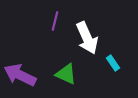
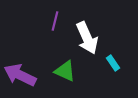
green triangle: moved 1 px left, 3 px up
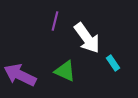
white arrow: rotated 12 degrees counterclockwise
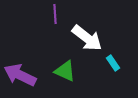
purple line: moved 7 px up; rotated 18 degrees counterclockwise
white arrow: rotated 16 degrees counterclockwise
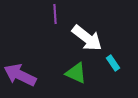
green triangle: moved 11 px right, 2 px down
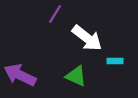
purple line: rotated 36 degrees clockwise
cyan rectangle: moved 2 px right, 2 px up; rotated 56 degrees counterclockwise
green triangle: moved 3 px down
